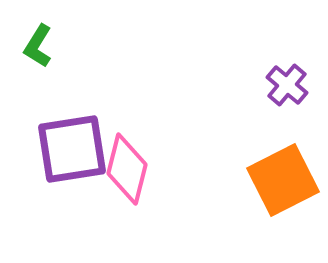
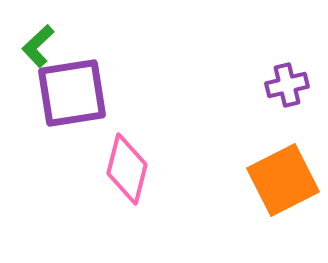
green L-shape: rotated 15 degrees clockwise
purple cross: rotated 36 degrees clockwise
purple square: moved 56 px up
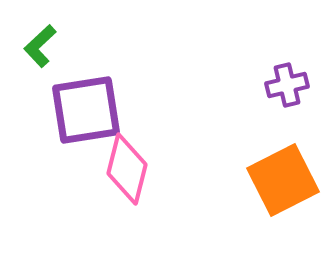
green L-shape: moved 2 px right
purple square: moved 14 px right, 17 px down
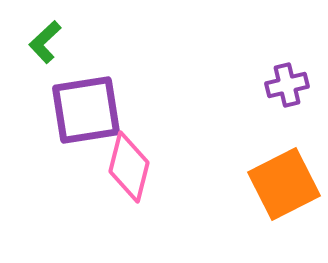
green L-shape: moved 5 px right, 4 px up
pink diamond: moved 2 px right, 2 px up
orange square: moved 1 px right, 4 px down
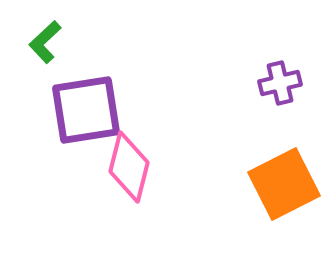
purple cross: moved 7 px left, 2 px up
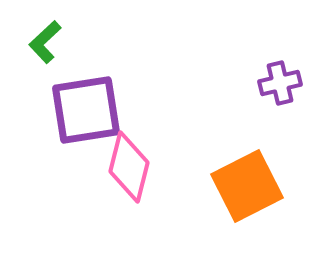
orange square: moved 37 px left, 2 px down
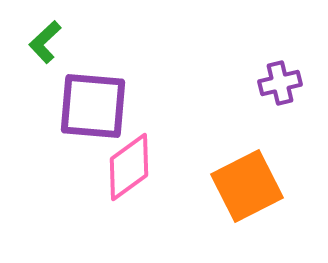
purple square: moved 7 px right, 4 px up; rotated 14 degrees clockwise
pink diamond: rotated 40 degrees clockwise
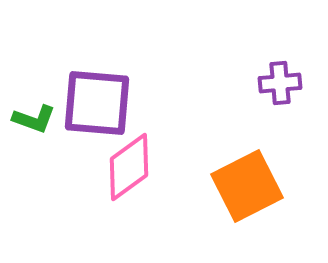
green L-shape: moved 11 px left, 77 px down; rotated 117 degrees counterclockwise
purple cross: rotated 9 degrees clockwise
purple square: moved 4 px right, 3 px up
